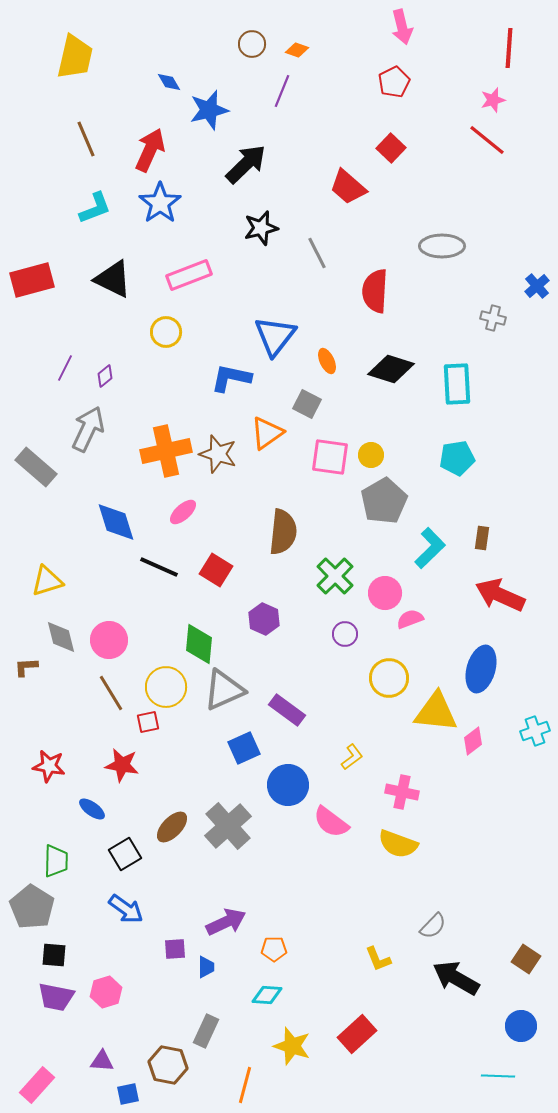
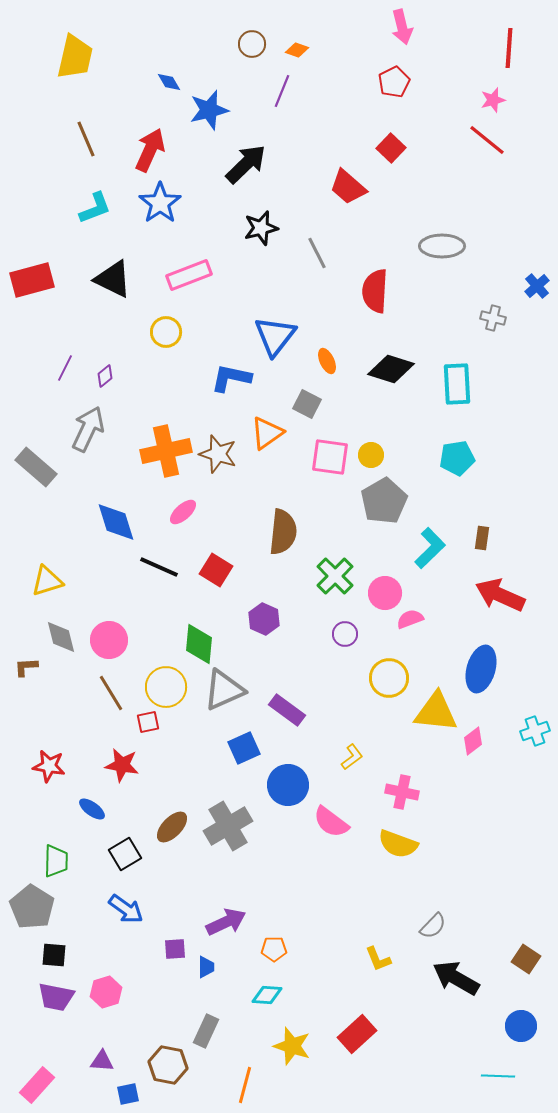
gray cross at (228, 826): rotated 12 degrees clockwise
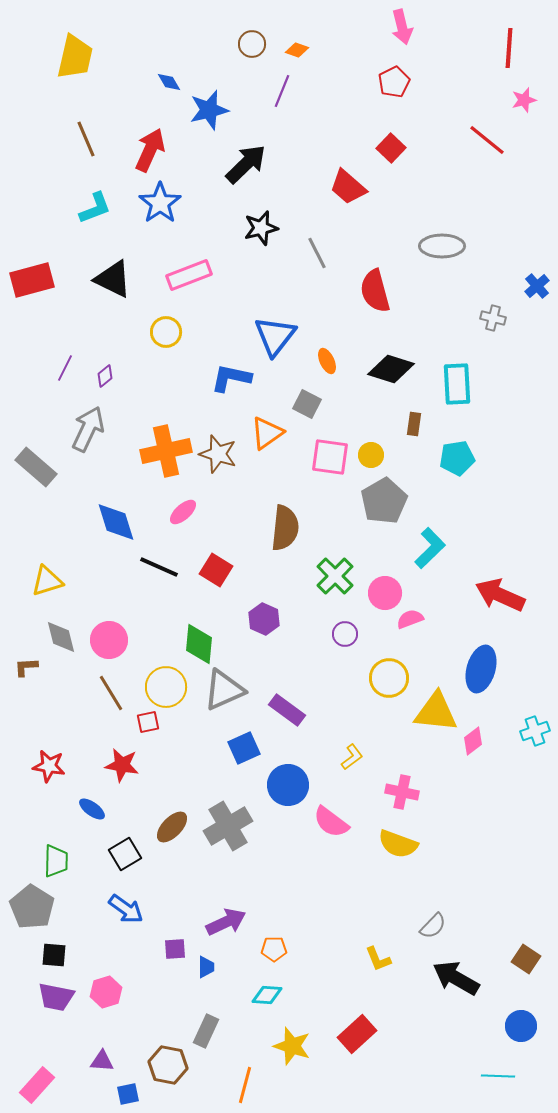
pink star at (493, 100): moved 31 px right
red semicircle at (375, 291): rotated 18 degrees counterclockwise
brown semicircle at (283, 532): moved 2 px right, 4 px up
brown rectangle at (482, 538): moved 68 px left, 114 px up
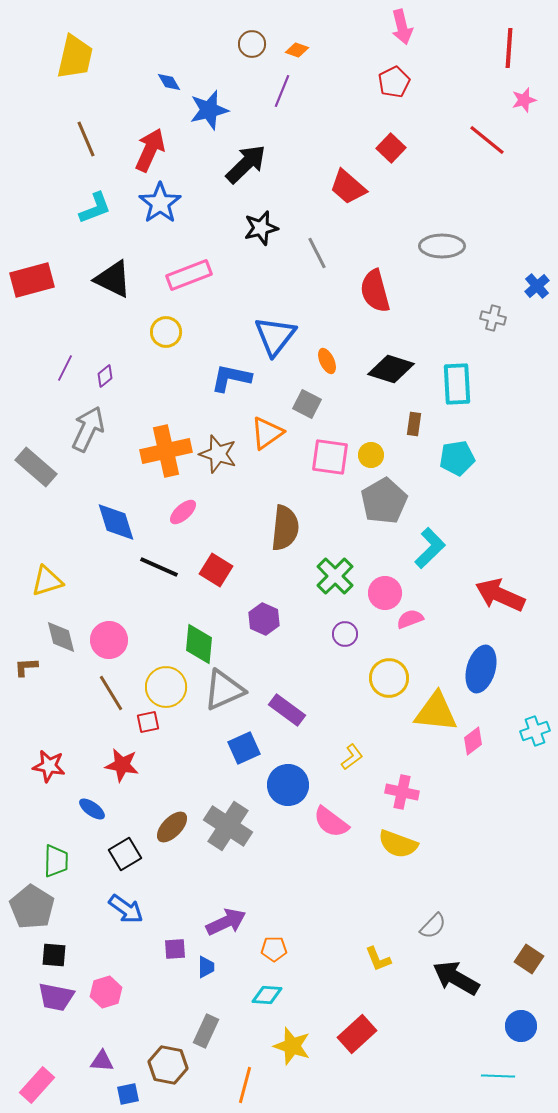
gray cross at (228, 826): rotated 27 degrees counterclockwise
brown square at (526, 959): moved 3 px right
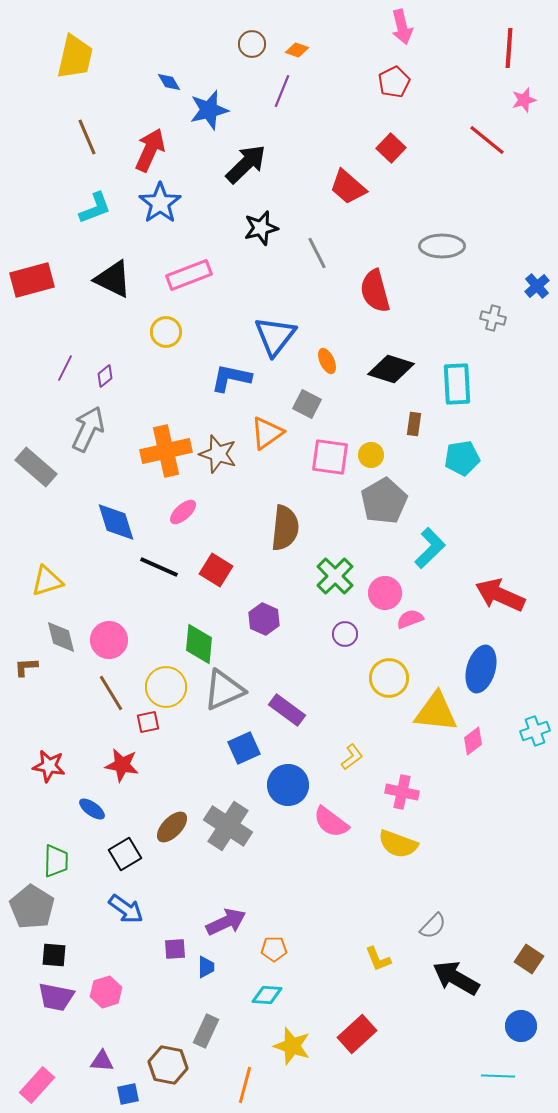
brown line at (86, 139): moved 1 px right, 2 px up
cyan pentagon at (457, 458): moved 5 px right
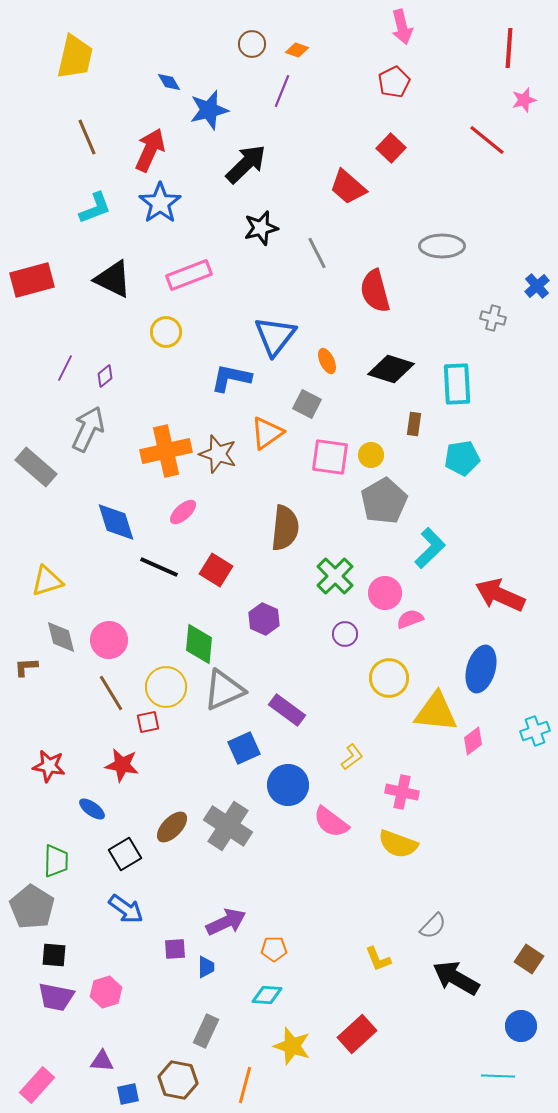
brown hexagon at (168, 1065): moved 10 px right, 15 px down
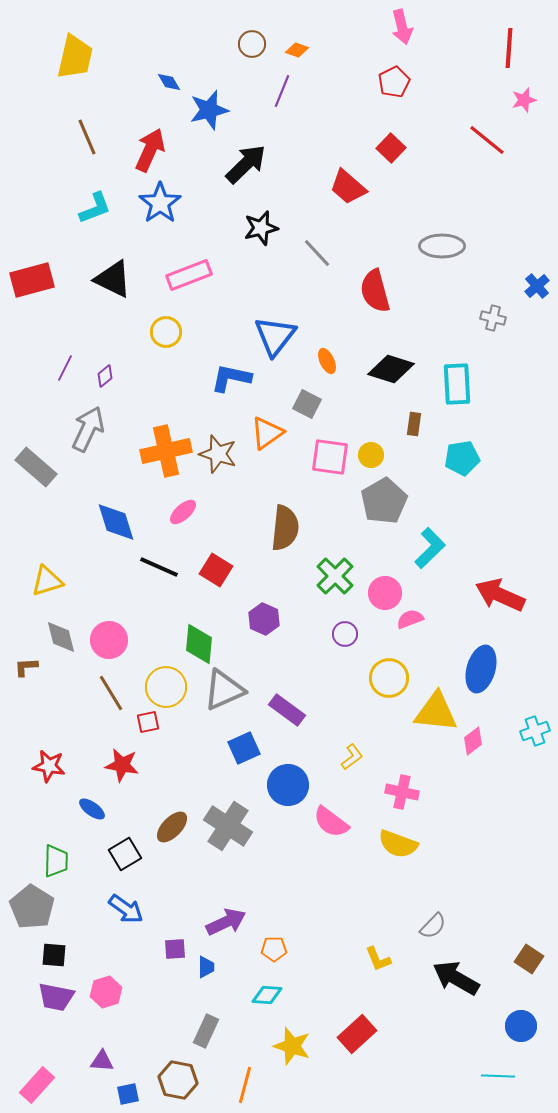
gray line at (317, 253): rotated 16 degrees counterclockwise
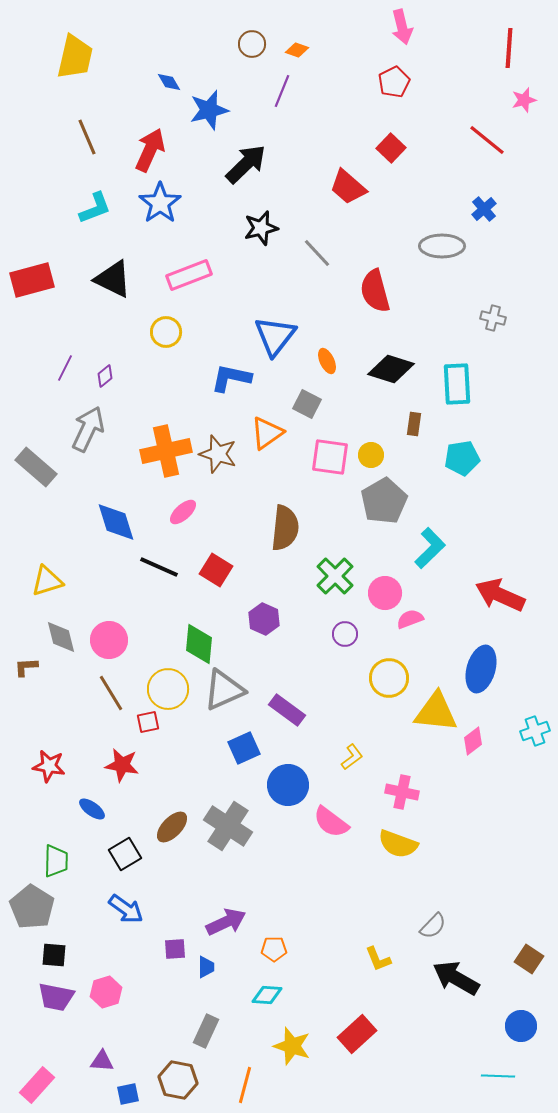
blue cross at (537, 286): moved 53 px left, 77 px up
yellow circle at (166, 687): moved 2 px right, 2 px down
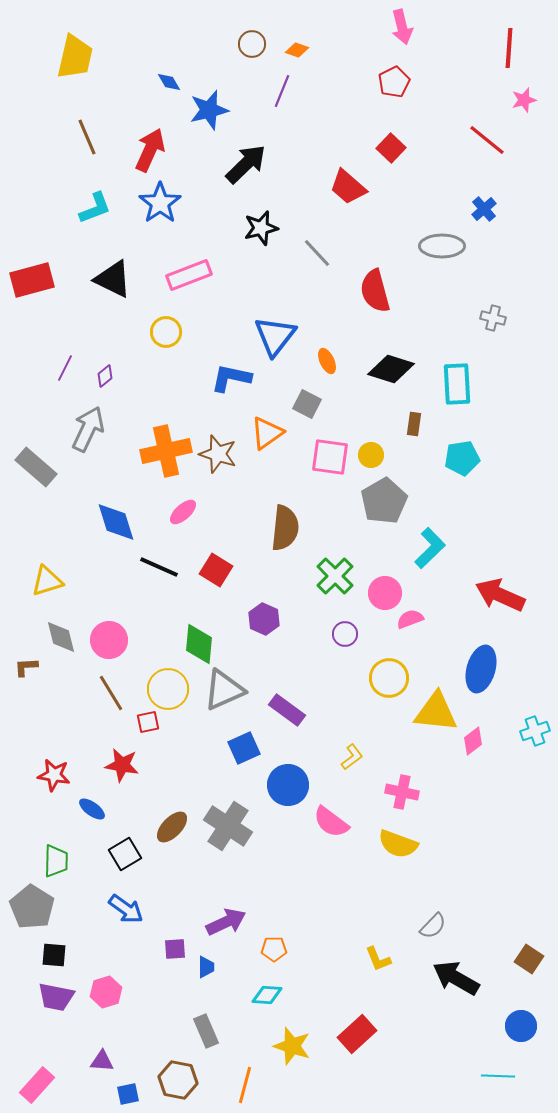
red star at (49, 766): moved 5 px right, 9 px down
gray rectangle at (206, 1031): rotated 48 degrees counterclockwise
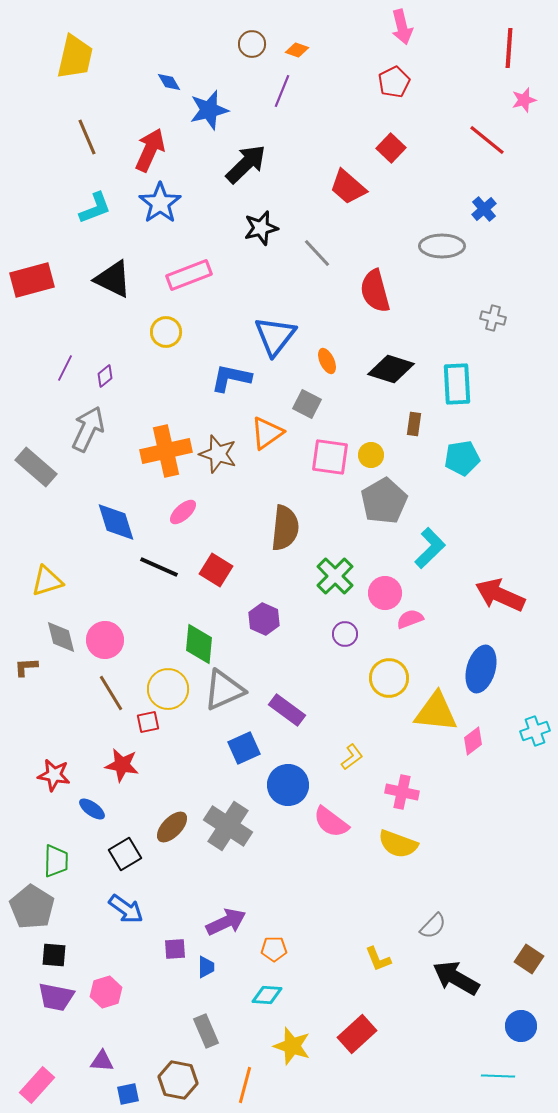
pink circle at (109, 640): moved 4 px left
